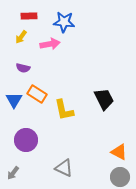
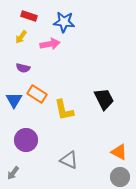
red rectangle: rotated 21 degrees clockwise
gray triangle: moved 5 px right, 8 px up
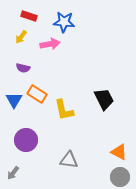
gray triangle: rotated 18 degrees counterclockwise
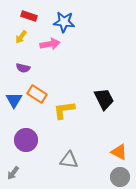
yellow L-shape: rotated 95 degrees clockwise
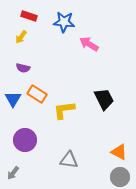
pink arrow: moved 39 px right; rotated 138 degrees counterclockwise
blue triangle: moved 1 px left, 1 px up
purple circle: moved 1 px left
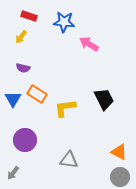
yellow L-shape: moved 1 px right, 2 px up
